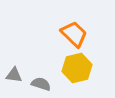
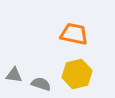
orange trapezoid: rotated 32 degrees counterclockwise
yellow hexagon: moved 6 px down
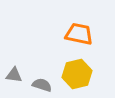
orange trapezoid: moved 5 px right
gray semicircle: moved 1 px right, 1 px down
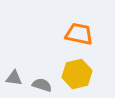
gray triangle: moved 3 px down
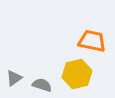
orange trapezoid: moved 13 px right, 7 px down
gray triangle: rotated 42 degrees counterclockwise
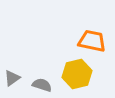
gray triangle: moved 2 px left
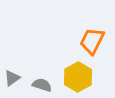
orange trapezoid: rotated 76 degrees counterclockwise
yellow hexagon: moved 1 px right, 3 px down; rotated 16 degrees counterclockwise
